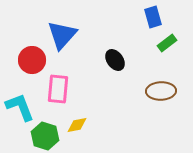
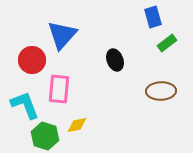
black ellipse: rotated 15 degrees clockwise
pink rectangle: moved 1 px right
cyan L-shape: moved 5 px right, 2 px up
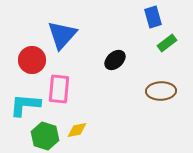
black ellipse: rotated 70 degrees clockwise
cyan L-shape: rotated 64 degrees counterclockwise
yellow diamond: moved 5 px down
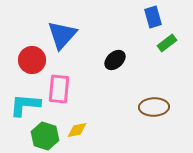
brown ellipse: moved 7 px left, 16 px down
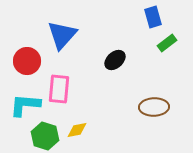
red circle: moved 5 px left, 1 px down
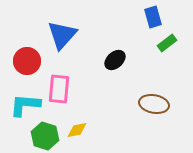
brown ellipse: moved 3 px up; rotated 12 degrees clockwise
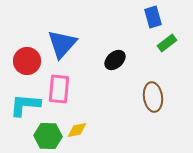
blue triangle: moved 9 px down
brown ellipse: moved 1 px left, 7 px up; rotated 72 degrees clockwise
green hexagon: moved 3 px right; rotated 16 degrees counterclockwise
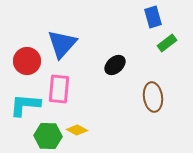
black ellipse: moved 5 px down
yellow diamond: rotated 40 degrees clockwise
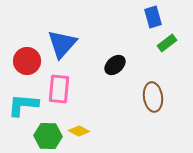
cyan L-shape: moved 2 px left
yellow diamond: moved 2 px right, 1 px down
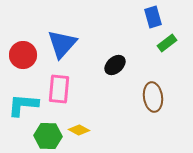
red circle: moved 4 px left, 6 px up
yellow diamond: moved 1 px up
